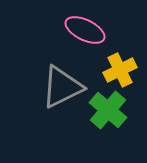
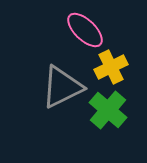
pink ellipse: rotated 18 degrees clockwise
yellow cross: moved 9 px left, 3 px up
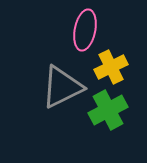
pink ellipse: rotated 57 degrees clockwise
green cross: rotated 21 degrees clockwise
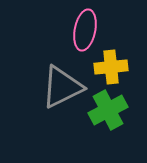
yellow cross: rotated 20 degrees clockwise
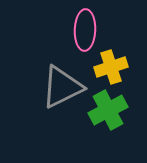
pink ellipse: rotated 9 degrees counterclockwise
yellow cross: rotated 12 degrees counterclockwise
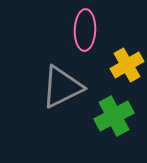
yellow cross: moved 16 px right, 2 px up; rotated 12 degrees counterclockwise
green cross: moved 6 px right, 6 px down
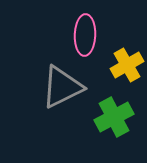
pink ellipse: moved 5 px down
green cross: moved 1 px down
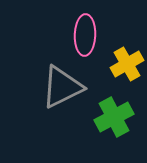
yellow cross: moved 1 px up
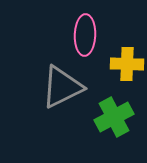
yellow cross: rotated 32 degrees clockwise
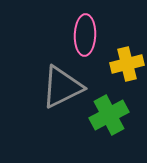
yellow cross: rotated 16 degrees counterclockwise
green cross: moved 5 px left, 2 px up
